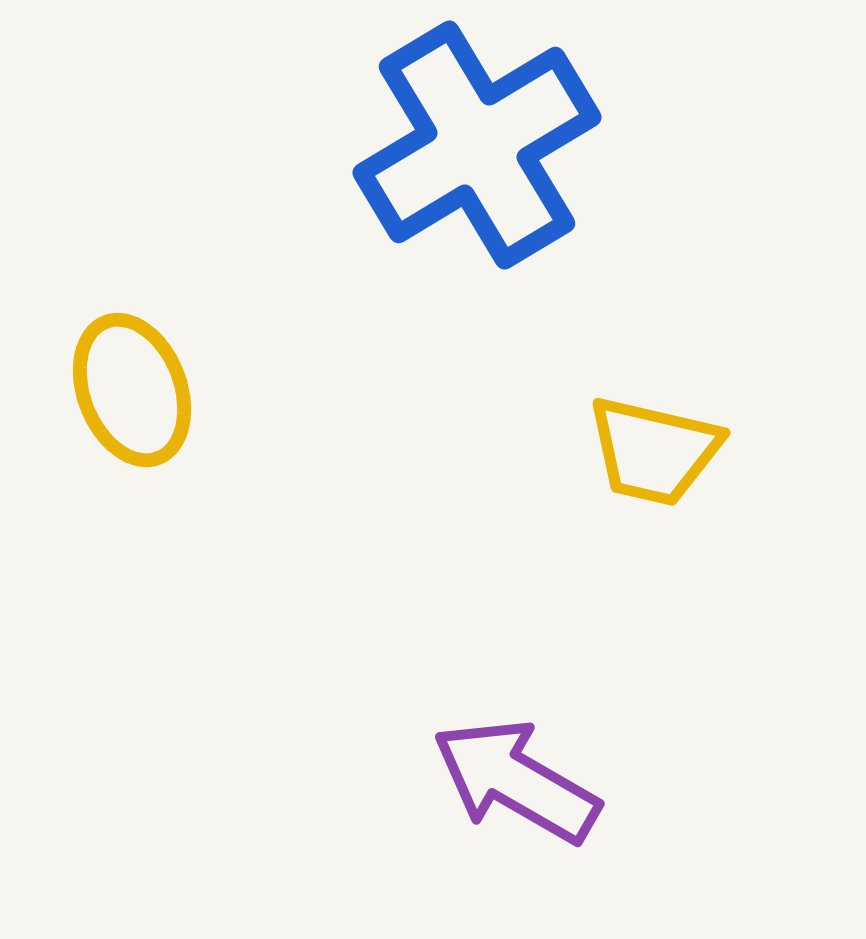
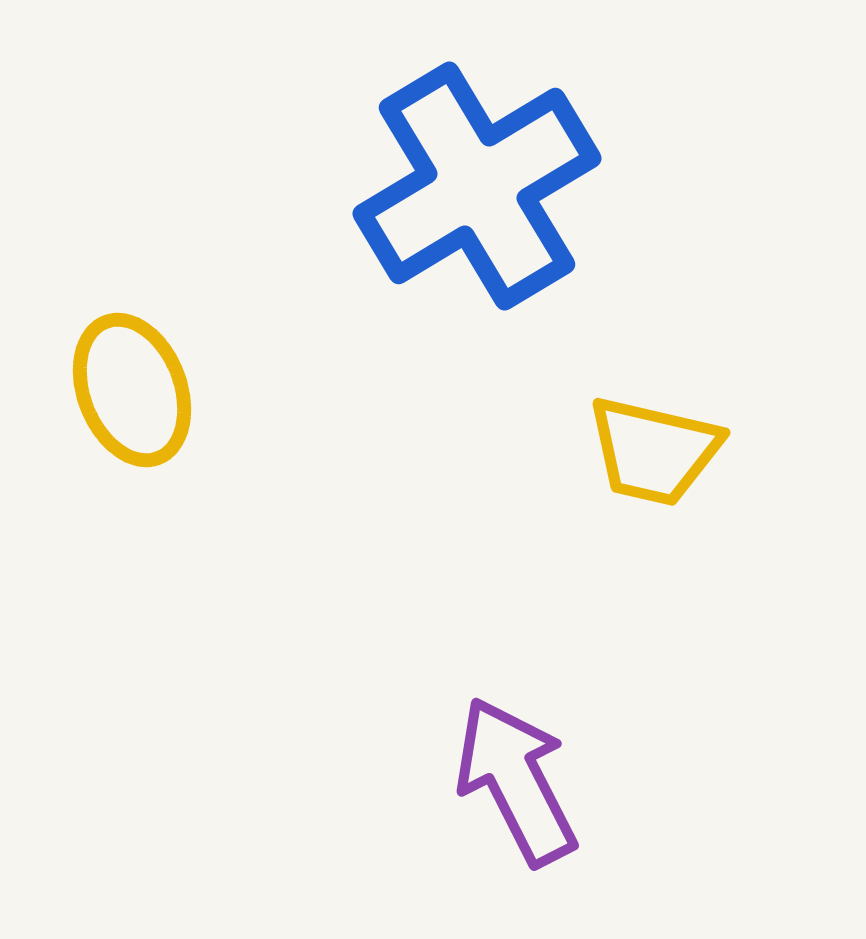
blue cross: moved 41 px down
purple arrow: rotated 33 degrees clockwise
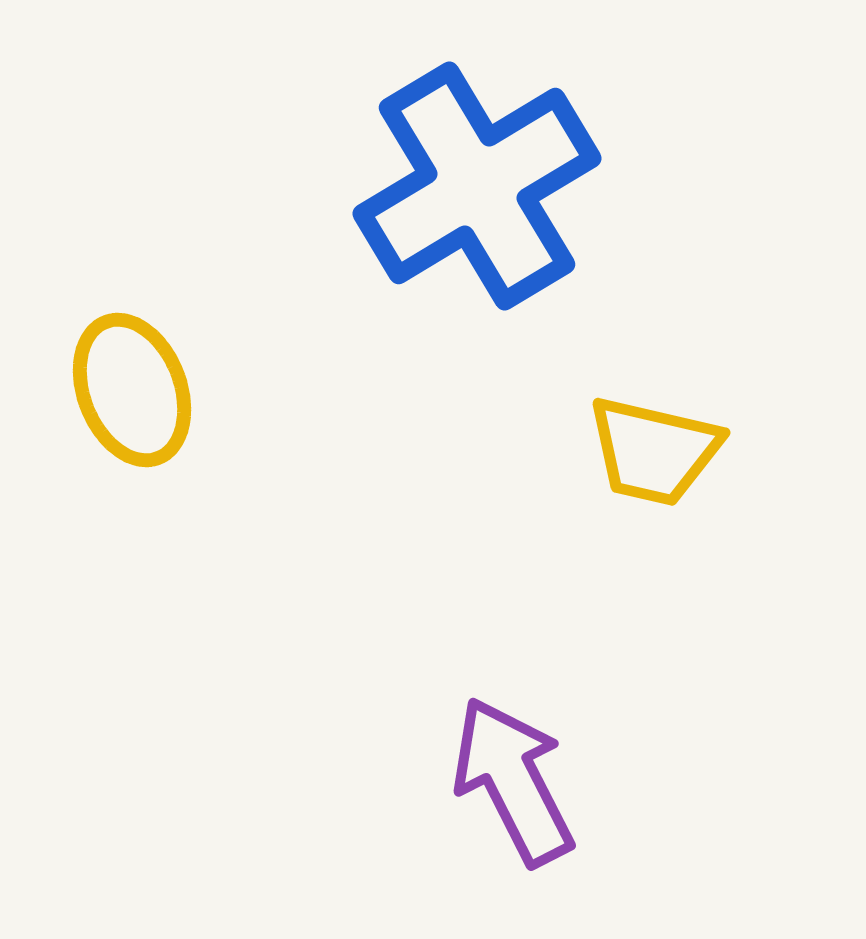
purple arrow: moved 3 px left
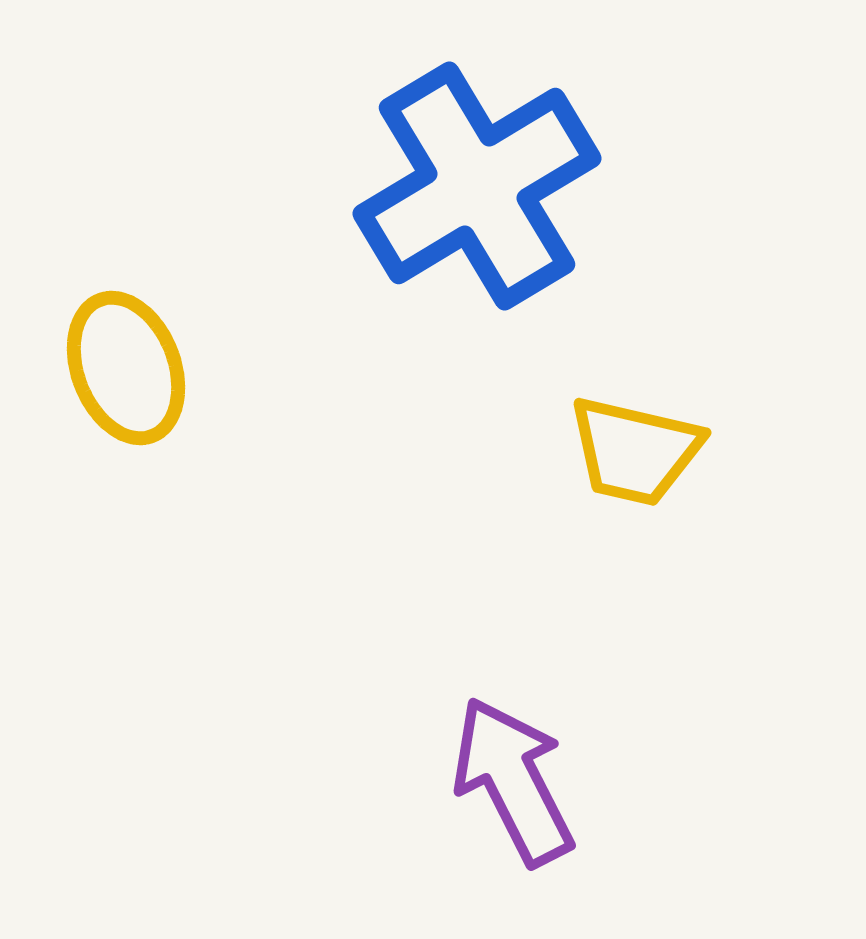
yellow ellipse: moved 6 px left, 22 px up
yellow trapezoid: moved 19 px left
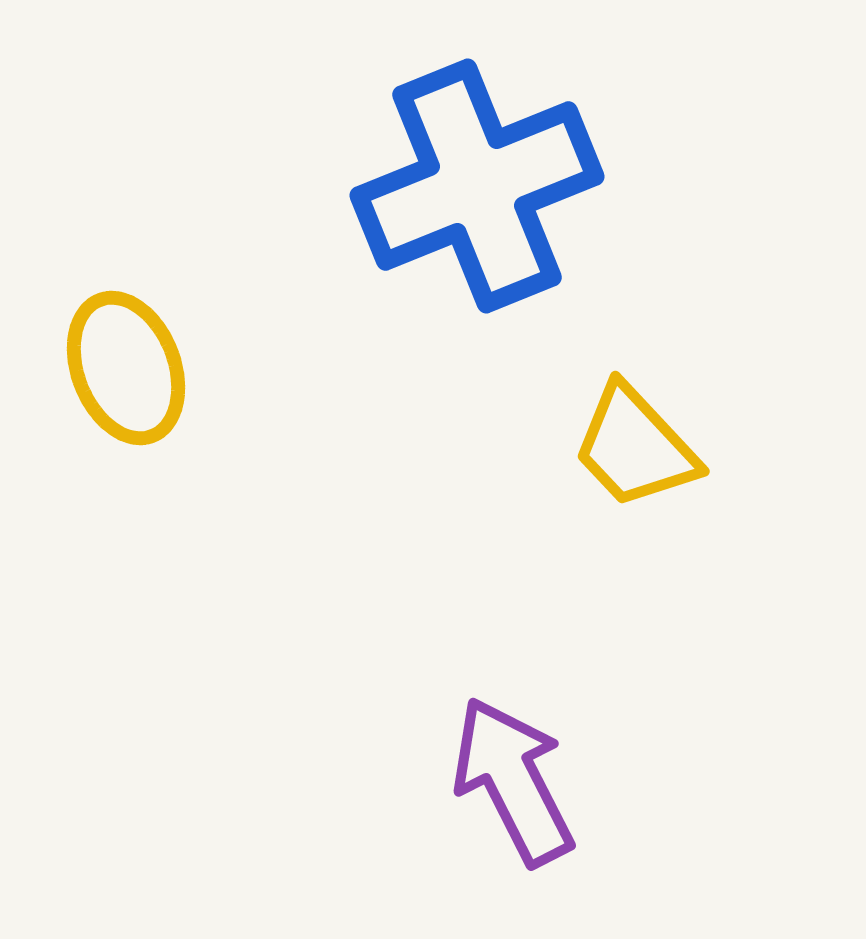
blue cross: rotated 9 degrees clockwise
yellow trapezoid: moved 4 px up; rotated 34 degrees clockwise
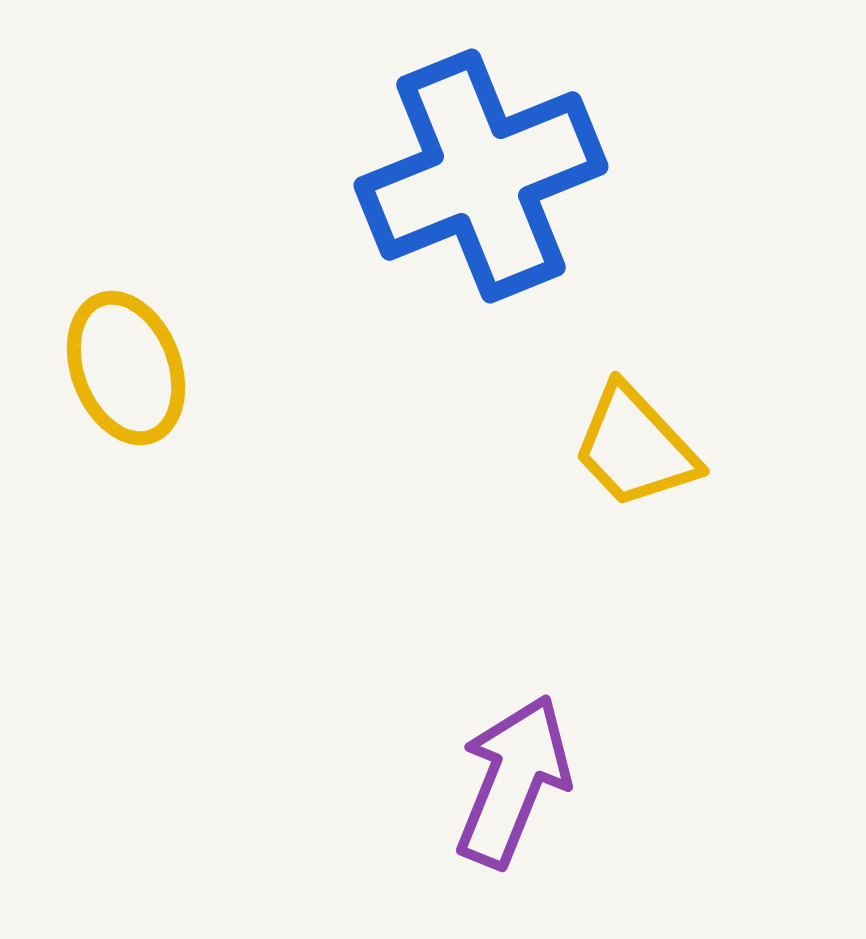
blue cross: moved 4 px right, 10 px up
purple arrow: rotated 49 degrees clockwise
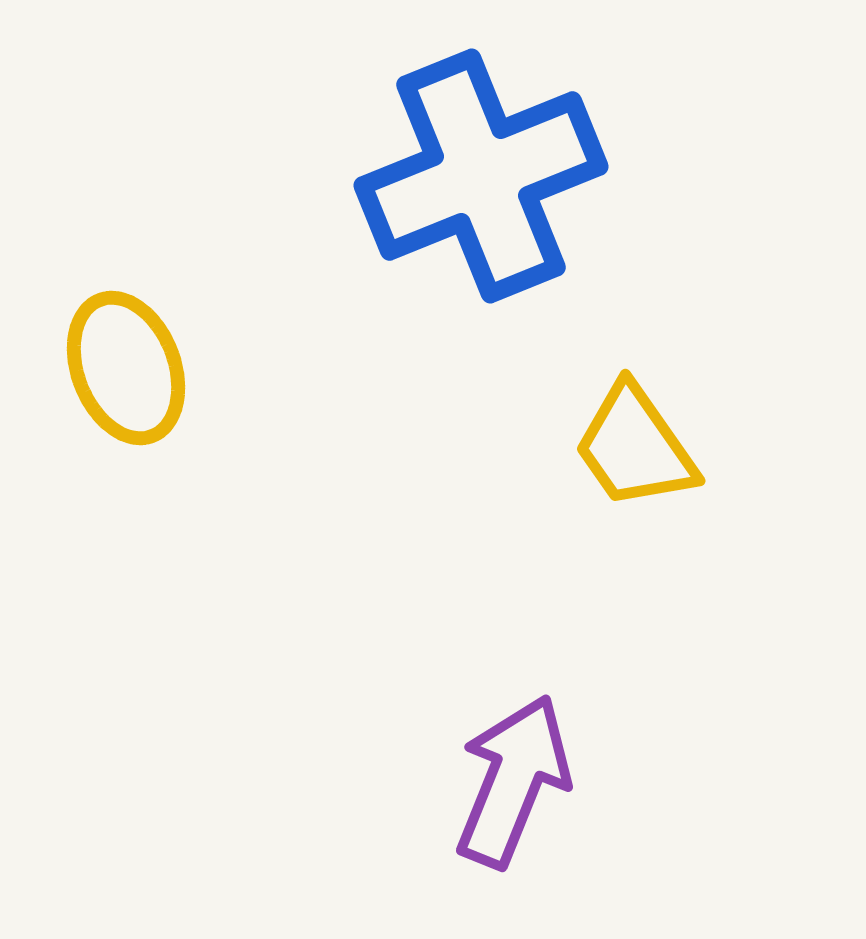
yellow trapezoid: rotated 8 degrees clockwise
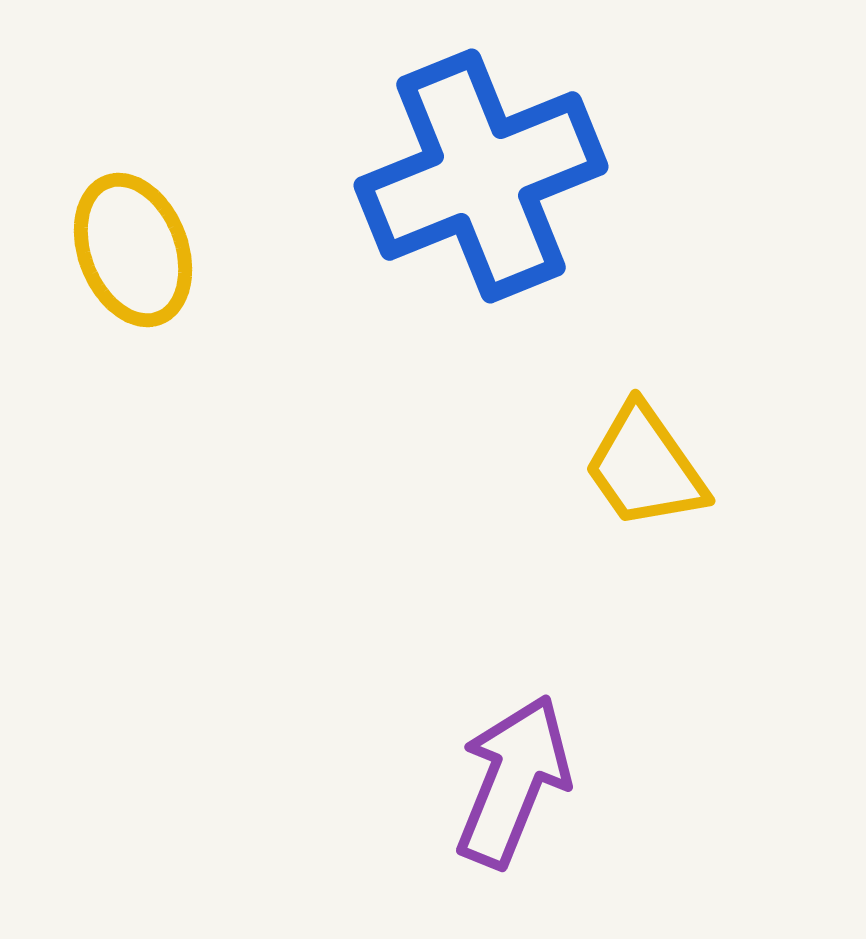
yellow ellipse: moved 7 px right, 118 px up
yellow trapezoid: moved 10 px right, 20 px down
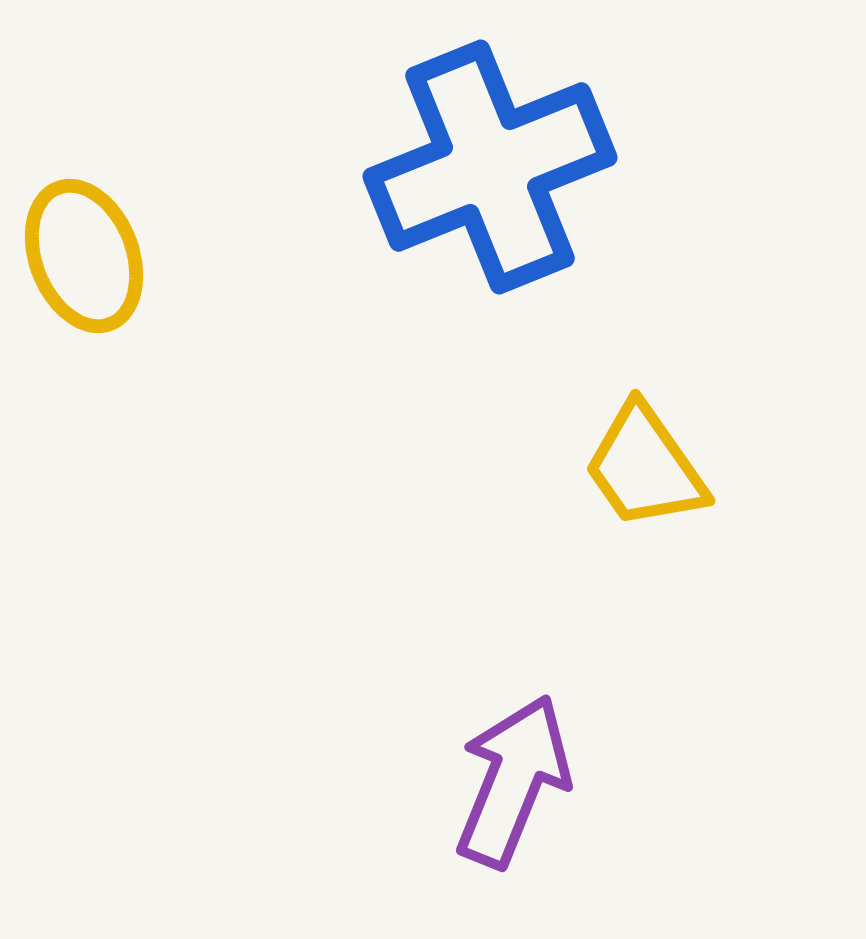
blue cross: moved 9 px right, 9 px up
yellow ellipse: moved 49 px left, 6 px down
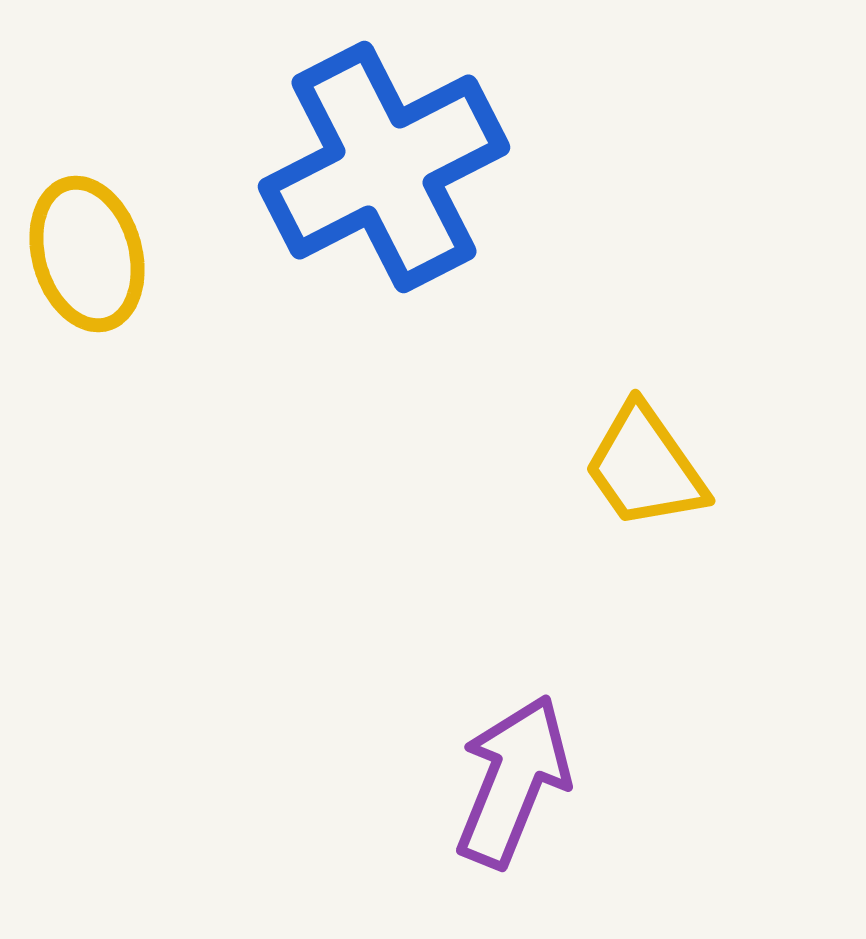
blue cross: moved 106 px left; rotated 5 degrees counterclockwise
yellow ellipse: moved 3 px right, 2 px up; rotated 5 degrees clockwise
